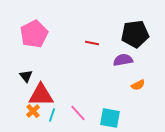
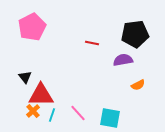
pink pentagon: moved 2 px left, 7 px up
black triangle: moved 1 px left, 1 px down
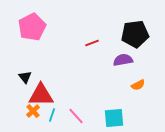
red line: rotated 32 degrees counterclockwise
pink line: moved 2 px left, 3 px down
cyan square: moved 4 px right; rotated 15 degrees counterclockwise
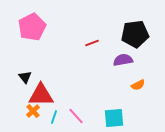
cyan line: moved 2 px right, 2 px down
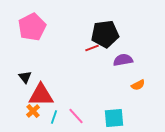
black pentagon: moved 30 px left
red line: moved 5 px down
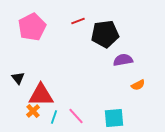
red line: moved 14 px left, 27 px up
black triangle: moved 7 px left, 1 px down
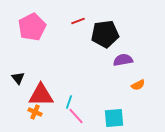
orange cross: moved 2 px right, 1 px down; rotated 24 degrees counterclockwise
cyan line: moved 15 px right, 15 px up
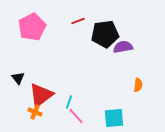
purple semicircle: moved 13 px up
orange semicircle: rotated 56 degrees counterclockwise
red triangle: rotated 36 degrees counterclockwise
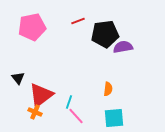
pink pentagon: rotated 16 degrees clockwise
orange semicircle: moved 30 px left, 4 px down
